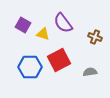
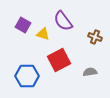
purple semicircle: moved 2 px up
blue hexagon: moved 3 px left, 9 px down
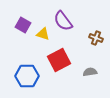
brown cross: moved 1 px right, 1 px down
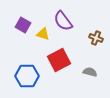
gray semicircle: rotated 24 degrees clockwise
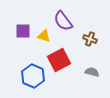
purple square: moved 6 px down; rotated 28 degrees counterclockwise
yellow triangle: moved 1 px right, 2 px down
brown cross: moved 6 px left, 1 px down
gray semicircle: moved 2 px right
blue hexagon: moved 6 px right; rotated 25 degrees clockwise
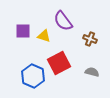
red square: moved 3 px down
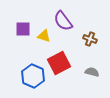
purple square: moved 2 px up
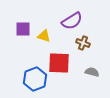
purple semicircle: moved 9 px right; rotated 85 degrees counterclockwise
brown cross: moved 7 px left, 4 px down
red square: rotated 30 degrees clockwise
blue hexagon: moved 2 px right, 3 px down; rotated 15 degrees clockwise
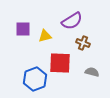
yellow triangle: moved 1 px right; rotated 32 degrees counterclockwise
red square: moved 1 px right
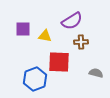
yellow triangle: rotated 24 degrees clockwise
brown cross: moved 2 px left, 1 px up; rotated 24 degrees counterclockwise
red square: moved 1 px left, 1 px up
gray semicircle: moved 4 px right, 1 px down
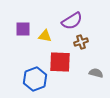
brown cross: rotated 16 degrees counterclockwise
red square: moved 1 px right
